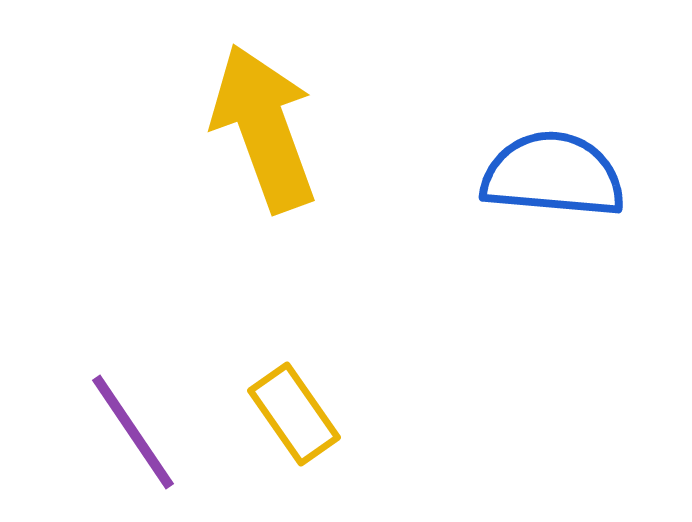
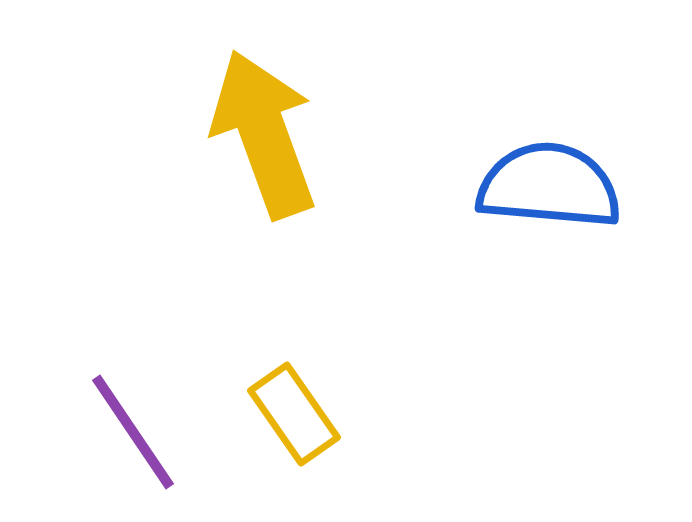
yellow arrow: moved 6 px down
blue semicircle: moved 4 px left, 11 px down
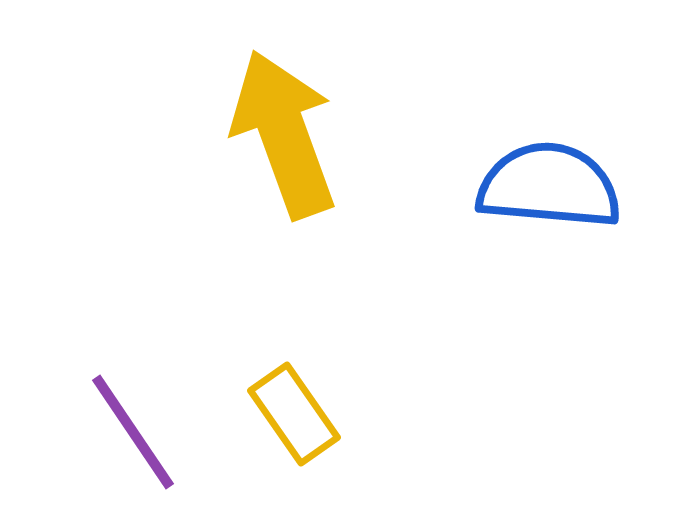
yellow arrow: moved 20 px right
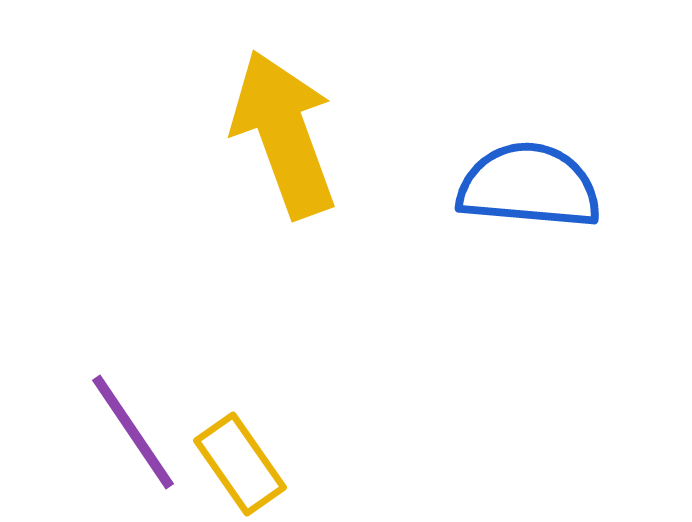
blue semicircle: moved 20 px left
yellow rectangle: moved 54 px left, 50 px down
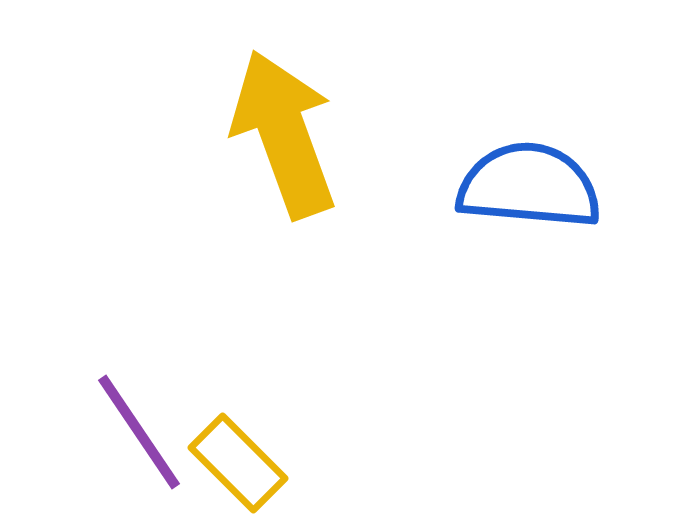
purple line: moved 6 px right
yellow rectangle: moved 2 px left, 1 px up; rotated 10 degrees counterclockwise
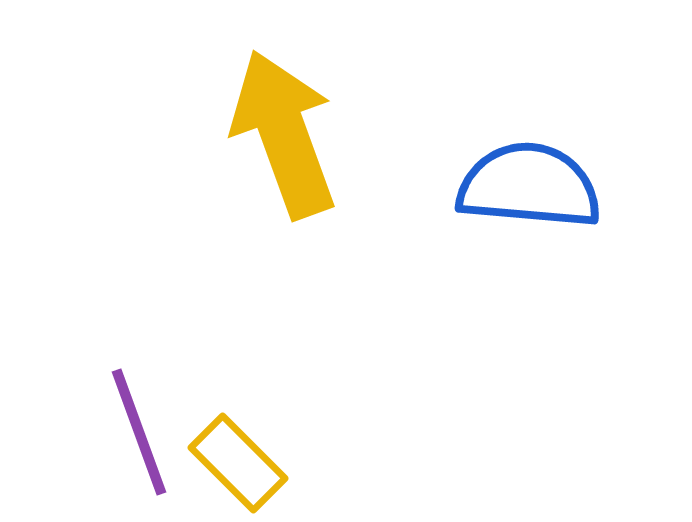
purple line: rotated 14 degrees clockwise
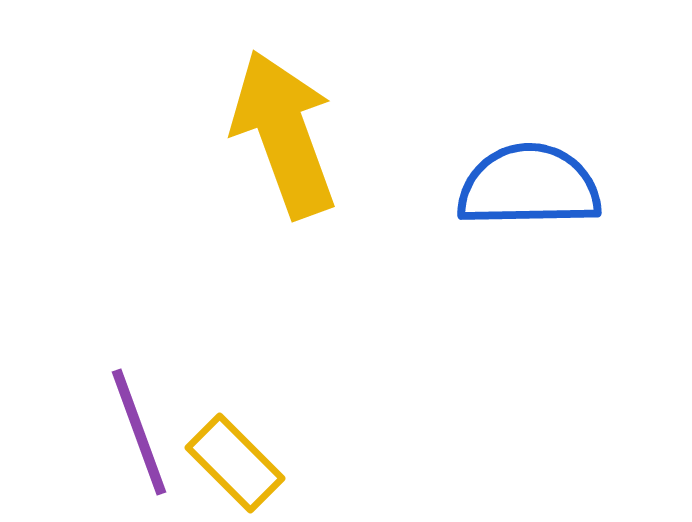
blue semicircle: rotated 6 degrees counterclockwise
yellow rectangle: moved 3 px left
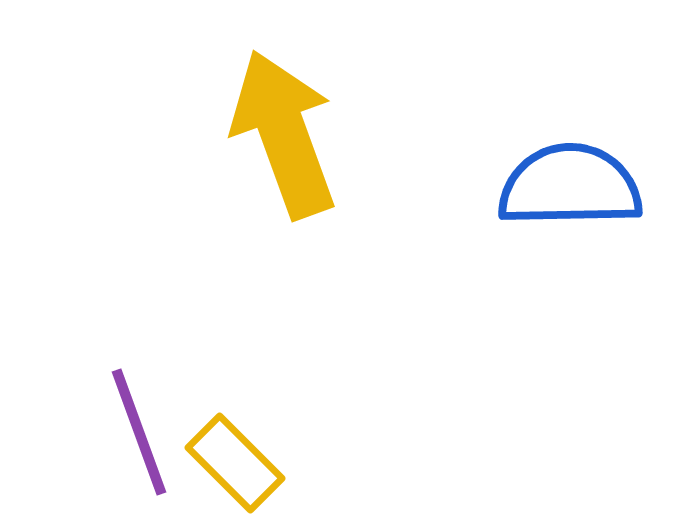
blue semicircle: moved 41 px right
